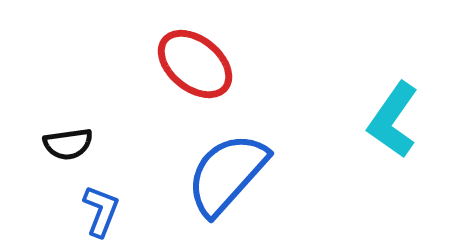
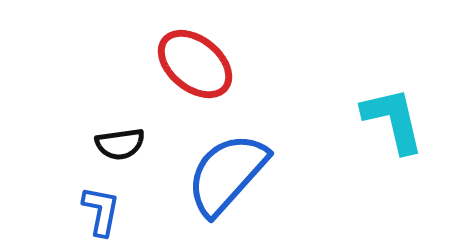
cyan L-shape: rotated 132 degrees clockwise
black semicircle: moved 52 px right
blue L-shape: rotated 10 degrees counterclockwise
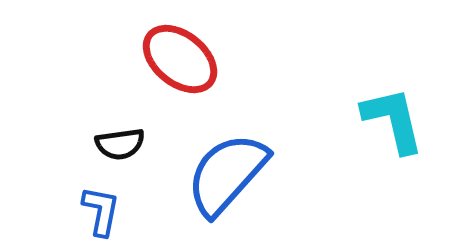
red ellipse: moved 15 px left, 5 px up
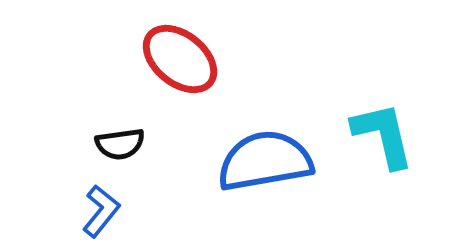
cyan L-shape: moved 10 px left, 15 px down
blue semicircle: moved 38 px right, 13 px up; rotated 38 degrees clockwise
blue L-shape: rotated 28 degrees clockwise
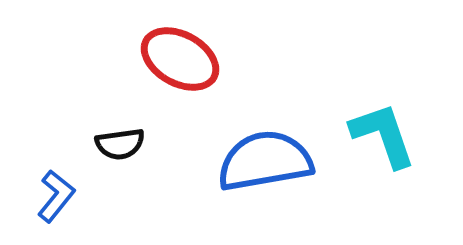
red ellipse: rotated 10 degrees counterclockwise
cyan L-shape: rotated 6 degrees counterclockwise
blue L-shape: moved 45 px left, 15 px up
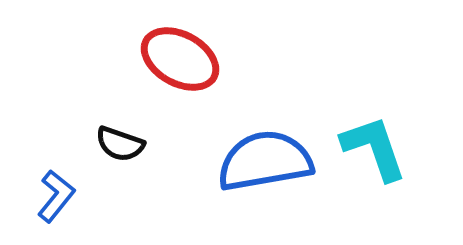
cyan L-shape: moved 9 px left, 13 px down
black semicircle: rotated 27 degrees clockwise
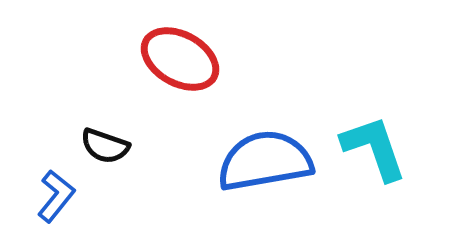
black semicircle: moved 15 px left, 2 px down
